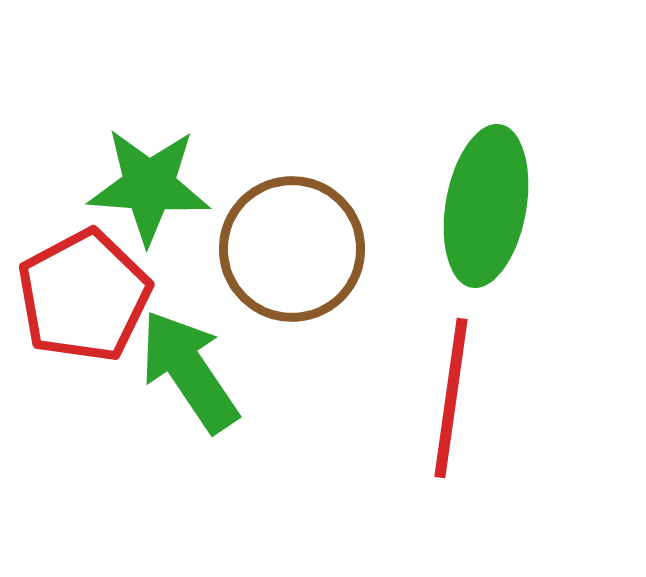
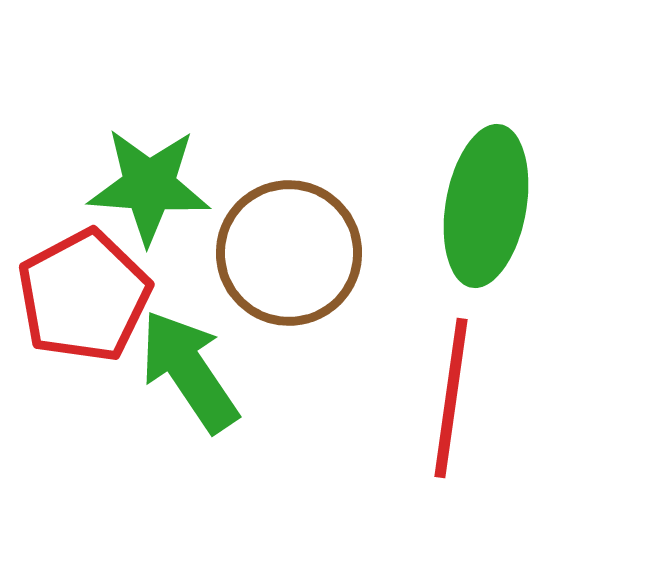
brown circle: moved 3 px left, 4 px down
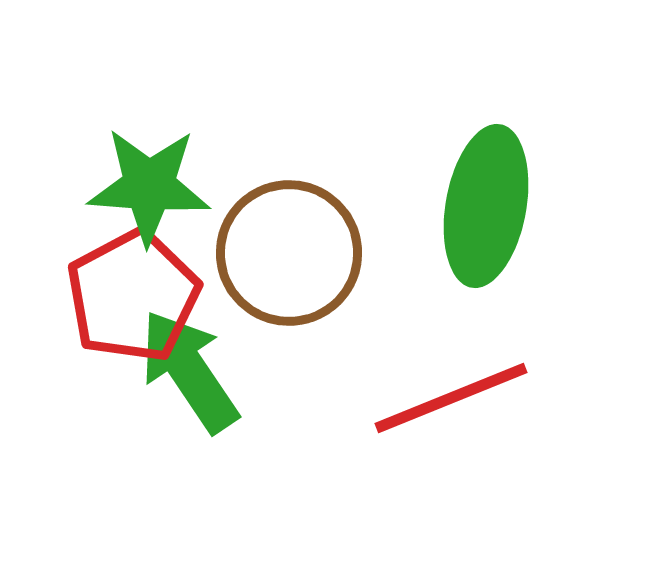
red pentagon: moved 49 px right
red line: rotated 60 degrees clockwise
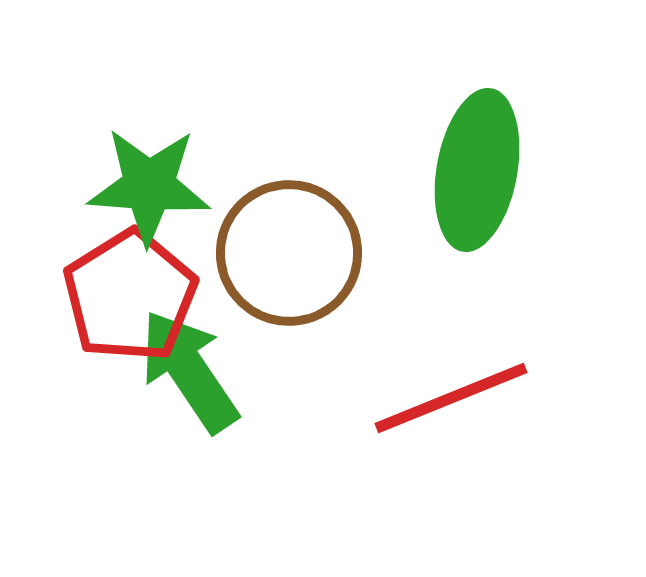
green ellipse: moved 9 px left, 36 px up
red pentagon: moved 3 px left; rotated 4 degrees counterclockwise
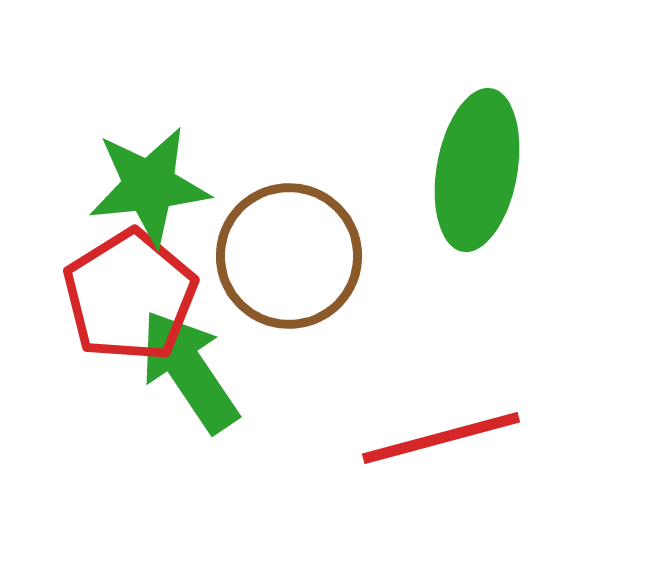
green star: rotated 10 degrees counterclockwise
brown circle: moved 3 px down
red line: moved 10 px left, 40 px down; rotated 7 degrees clockwise
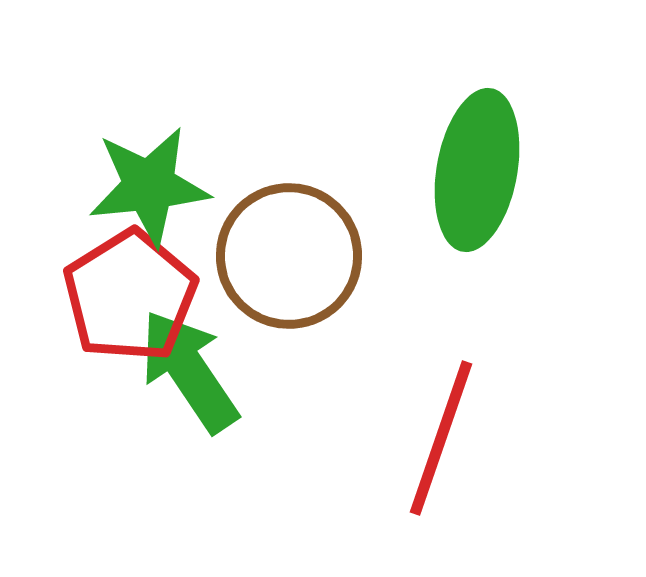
red line: rotated 56 degrees counterclockwise
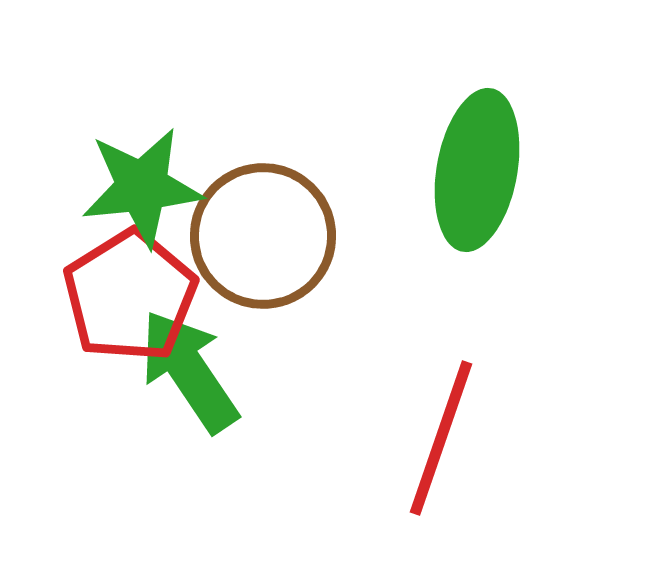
green star: moved 7 px left, 1 px down
brown circle: moved 26 px left, 20 px up
